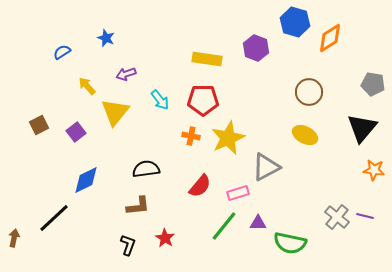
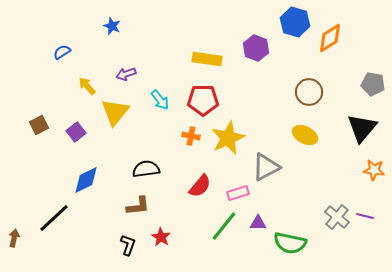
blue star: moved 6 px right, 12 px up
red star: moved 4 px left, 1 px up
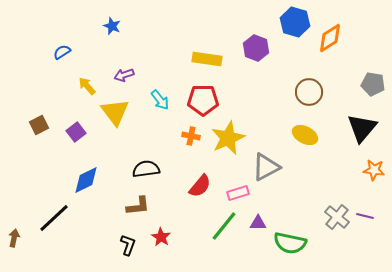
purple arrow: moved 2 px left, 1 px down
yellow triangle: rotated 16 degrees counterclockwise
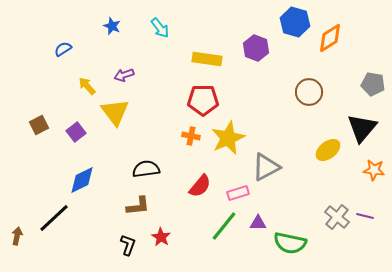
blue semicircle: moved 1 px right, 3 px up
cyan arrow: moved 72 px up
yellow ellipse: moved 23 px right, 15 px down; rotated 65 degrees counterclockwise
blue diamond: moved 4 px left
brown arrow: moved 3 px right, 2 px up
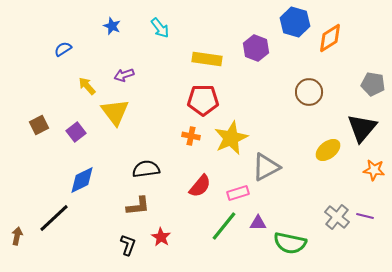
yellow star: moved 3 px right
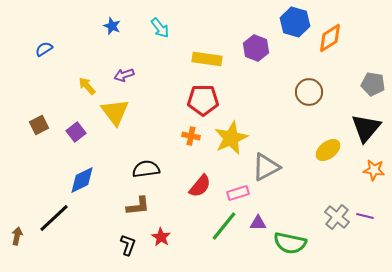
blue semicircle: moved 19 px left
black triangle: moved 4 px right
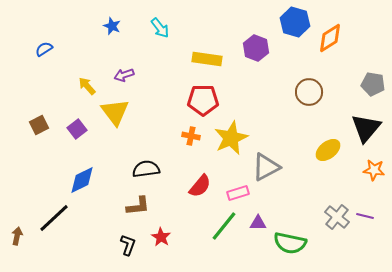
purple square: moved 1 px right, 3 px up
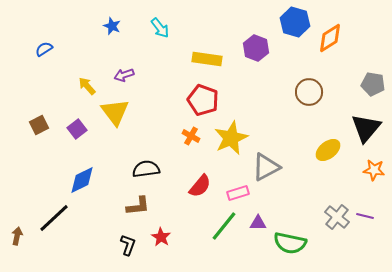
red pentagon: rotated 20 degrees clockwise
orange cross: rotated 18 degrees clockwise
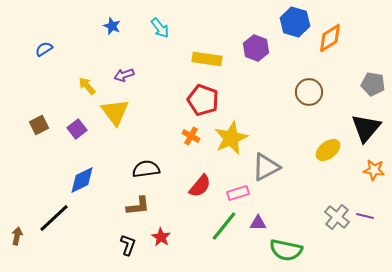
green semicircle: moved 4 px left, 7 px down
